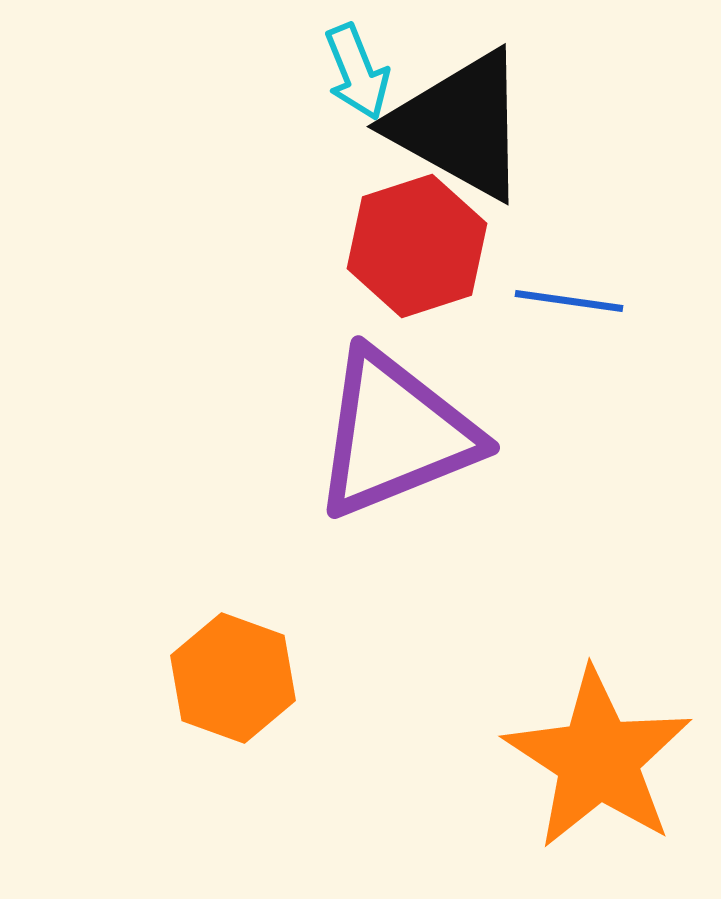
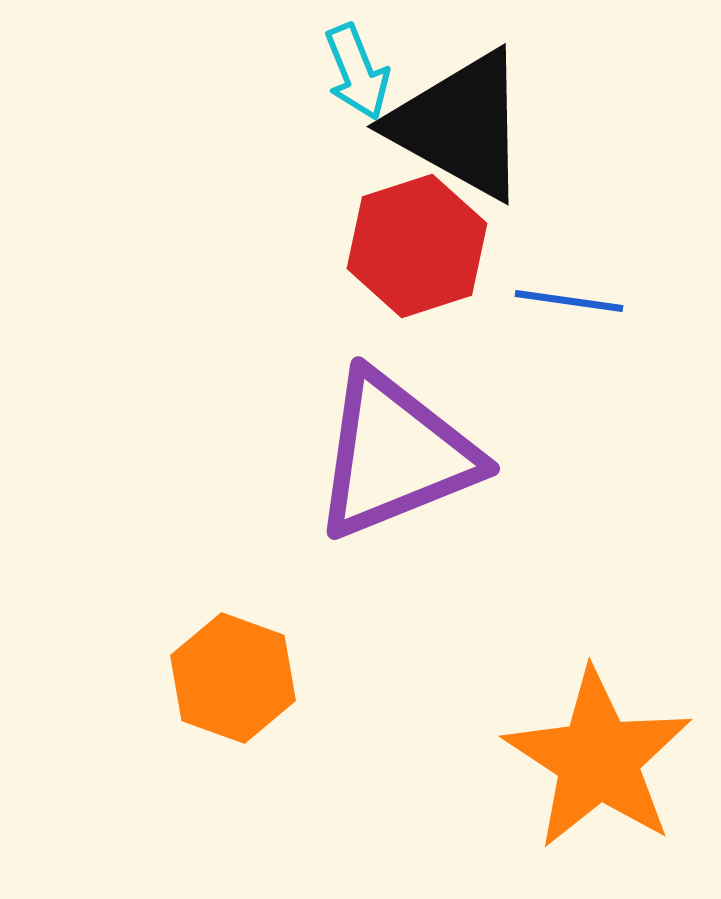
purple triangle: moved 21 px down
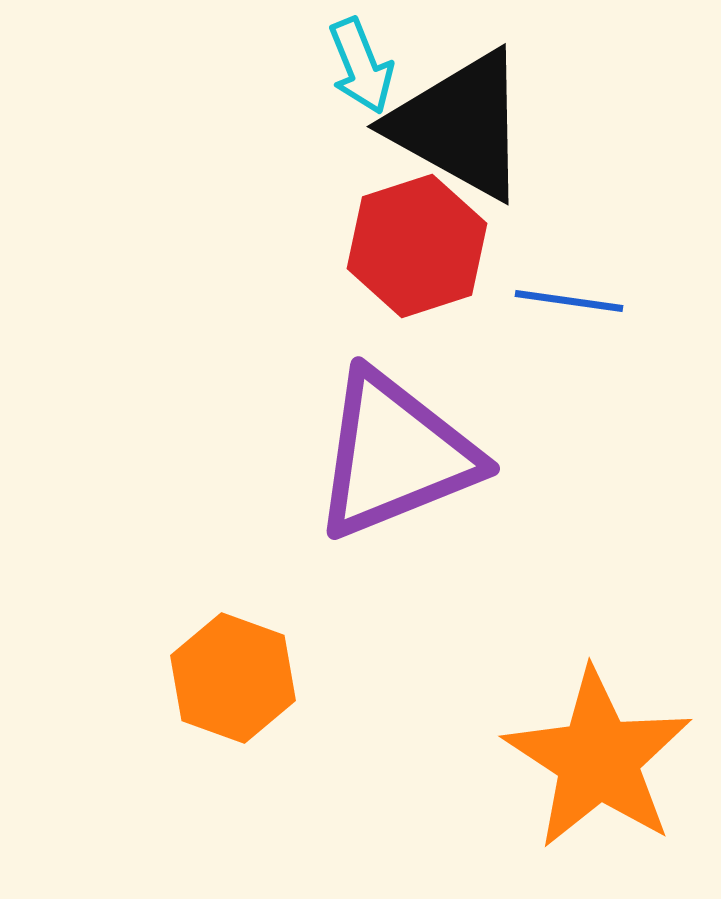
cyan arrow: moved 4 px right, 6 px up
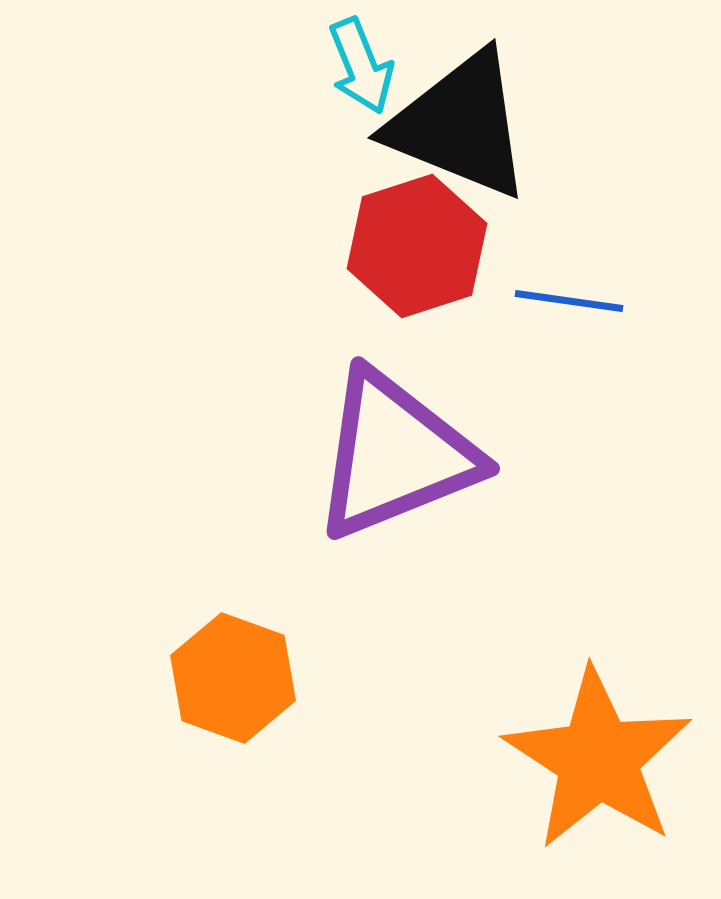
black triangle: rotated 7 degrees counterclockwise
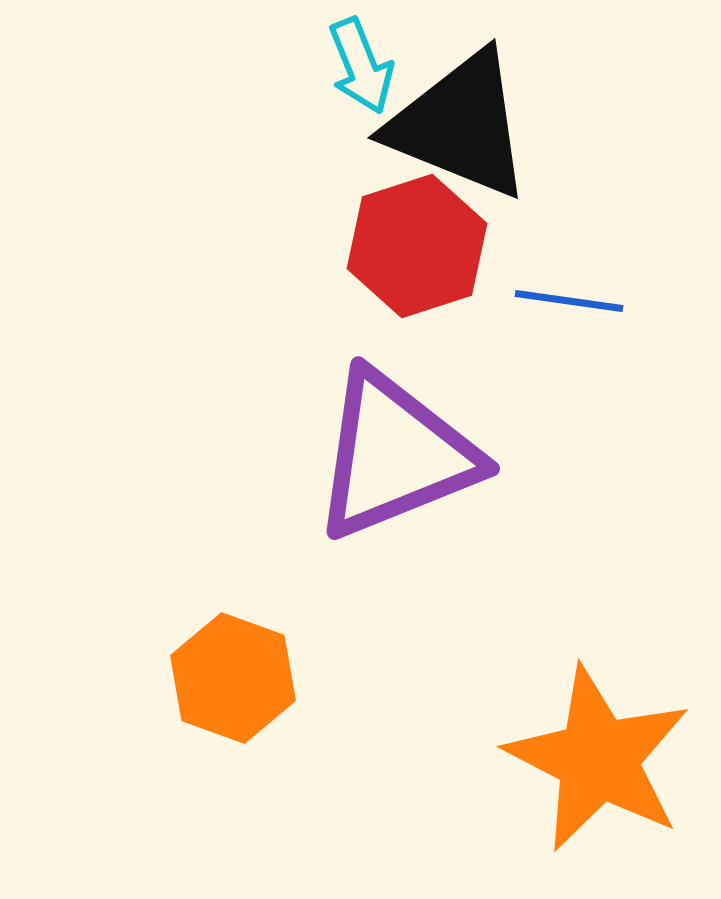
orange star: rotated 6 degrees counterclockwise
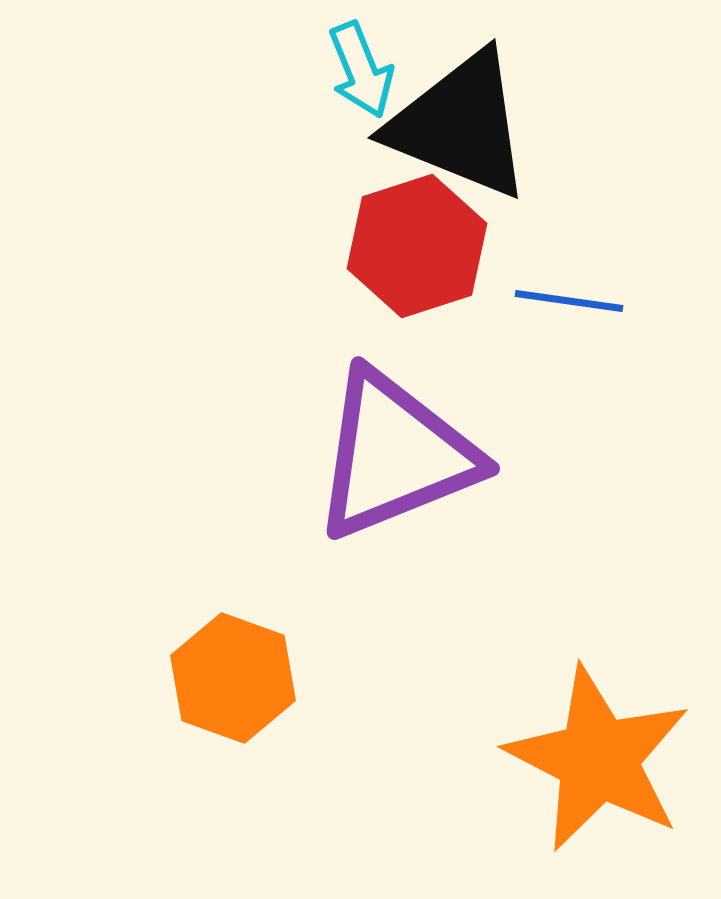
cyan arrow: moved 4 px down
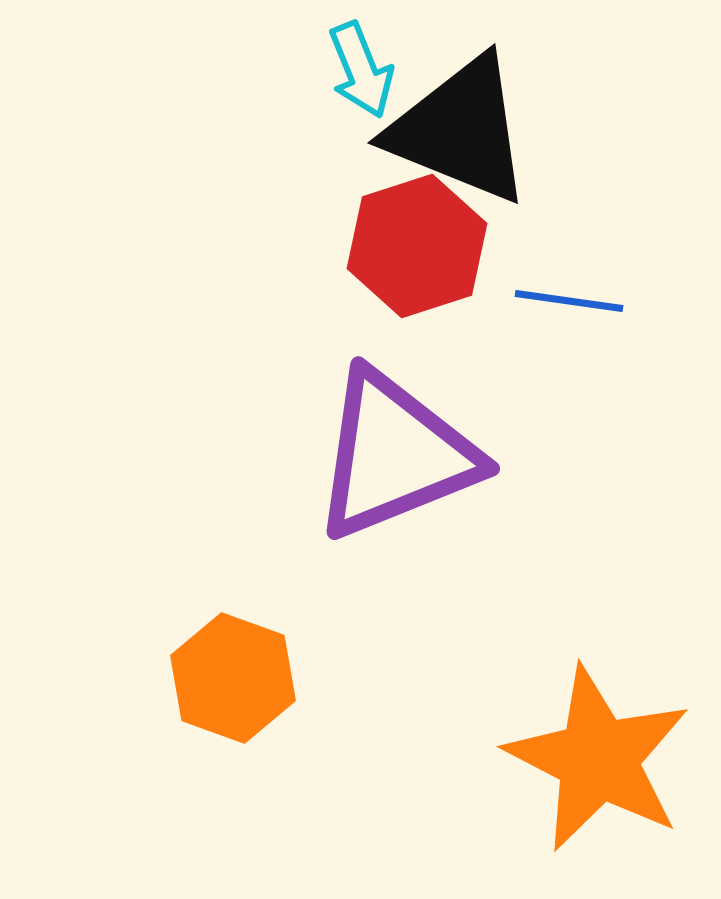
black triangle: moved 5 px down
